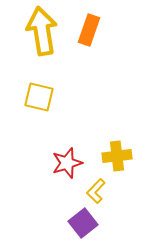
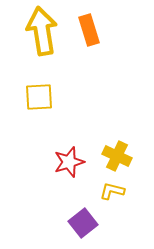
orange rectangle: rotated 36 degrees counterclockwise
yellow square: rotated 16 degrees counterclockwise
yellow cross: rotated 32 degrees clockwise
red star: moved 2 px right, 1 px up
yellow L-shape: moved 16 px right; rotated 60 degrees clockwise
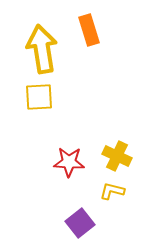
yellow arrow: moved 18 px down
red star: rotated 20 degrees clockwise
purple square: moved 3 px left
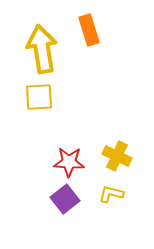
yellow L-shape: moved 1 px left, 3 px down
purple square: moved 15 px left, 24 px up
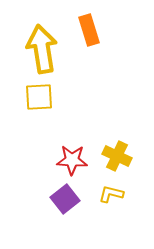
red star: moved 3 px right, 2 px up
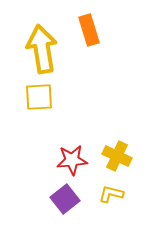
red star: rotated 8 degrees counterclockwise
